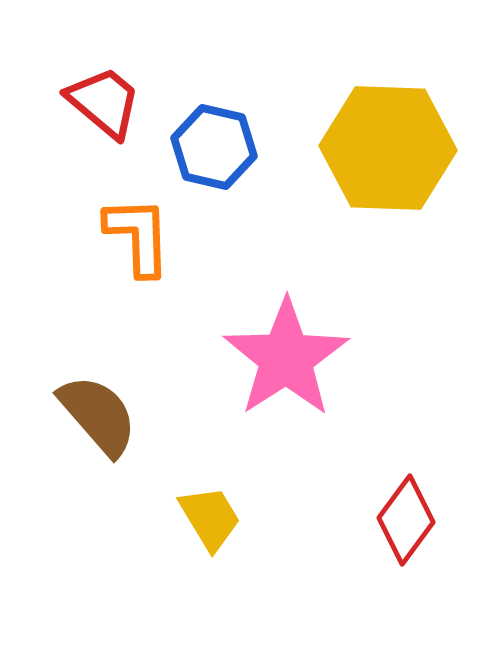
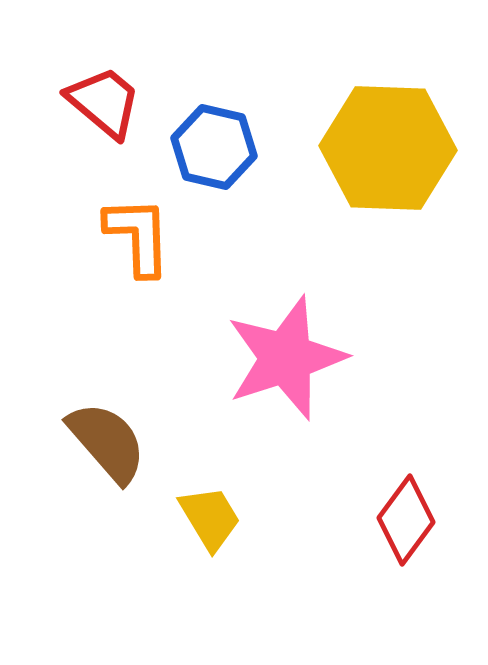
pink star: rotated 15 degrees clockwise
brown semicircle: moved 9 px right, 27 px down
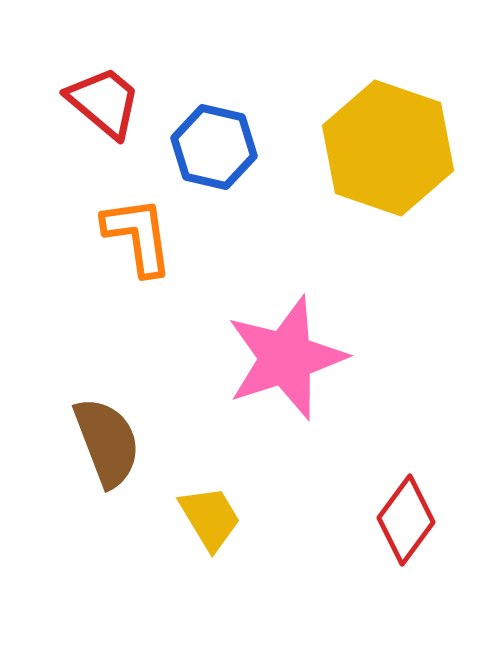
yellow hexagon: rotated 17 degrees clockwise
orange L-shape: rotated 6 degrees counterclockwise
brown semicircle: rotated 20 degrees clockwise
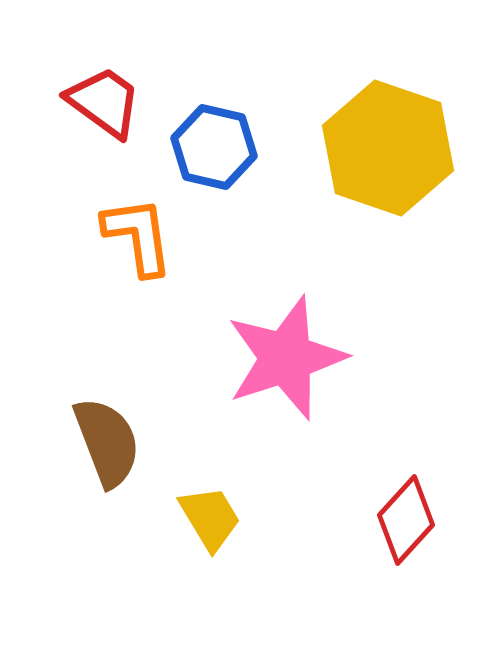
red trapezoid: rotated 4 degrees counterclockwise
red diamond: rotated 6 degrees clockwise
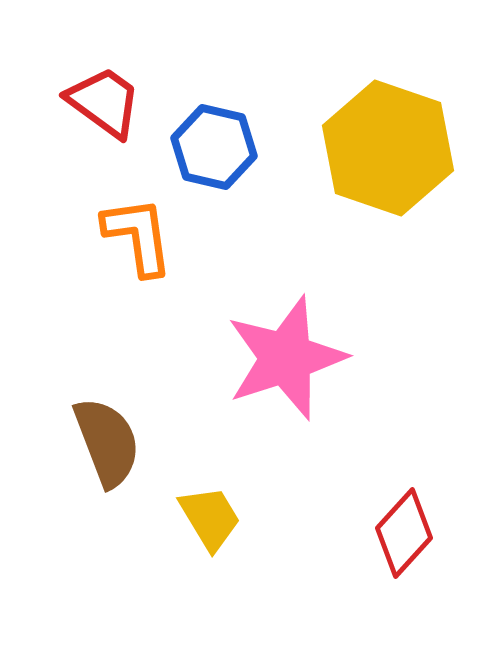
red diamond: moved 2 px left, 13 px down
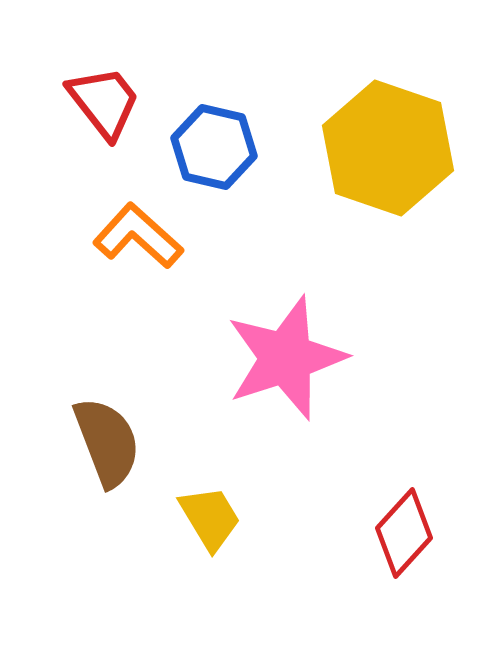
red trapezoid: rotated 16 degrees clockwise
orange L-shape: rotated 40 degrees counterclockwise
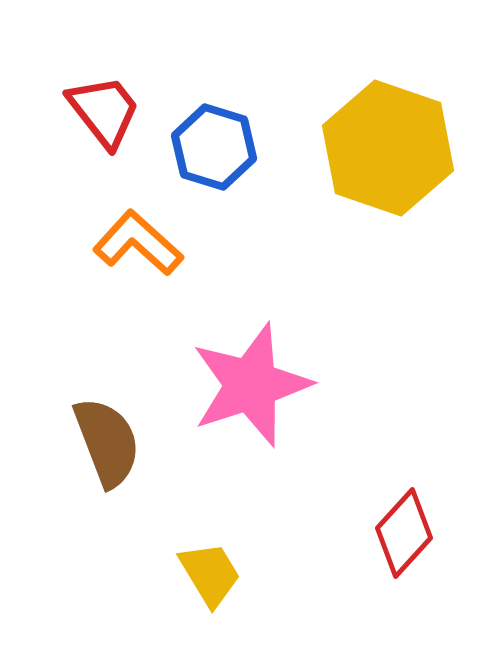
red trapezoid: moved 9 px down
blue hexagon: rotated 4 degrees clockwise
orange L-shape: moved 7 px down
pink star: moved 35 px left, 27 px down
yellow trapezoid: moved 56 px down
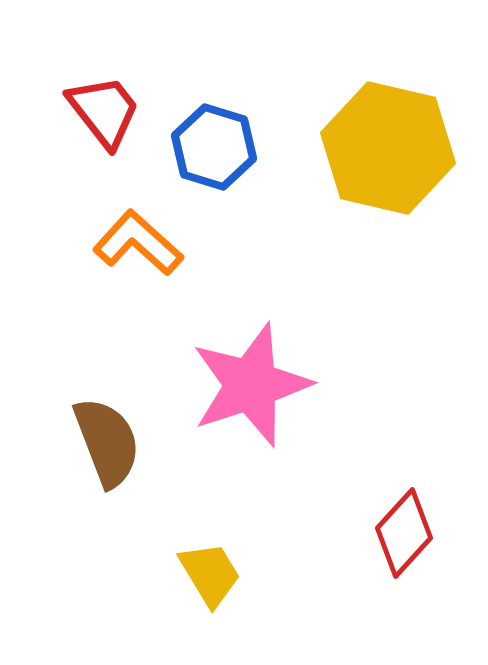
yellow hexagon: rotated 6 degrees counterclockwise
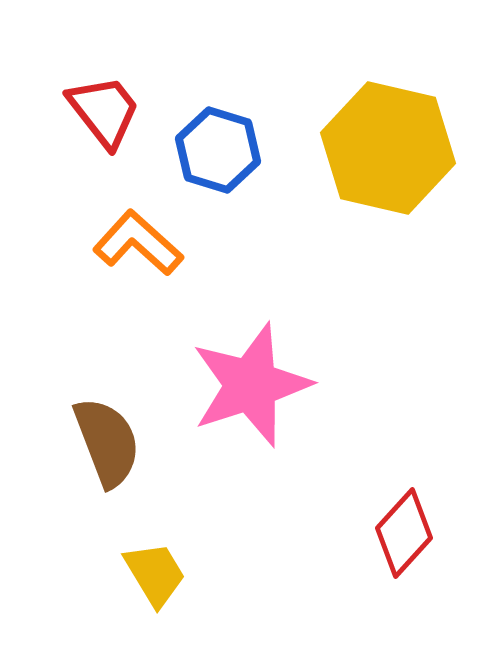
blue hexagon: moved 4 px right, 3 px down
yellow trapezoid: moved 55 px left
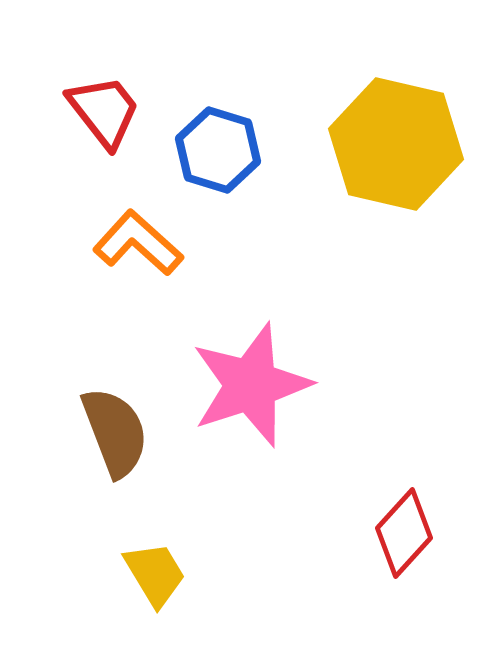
yellow hexagon: moved 8 px right, 4 px up
brown semicircle: moved 8 px right, 10 px up
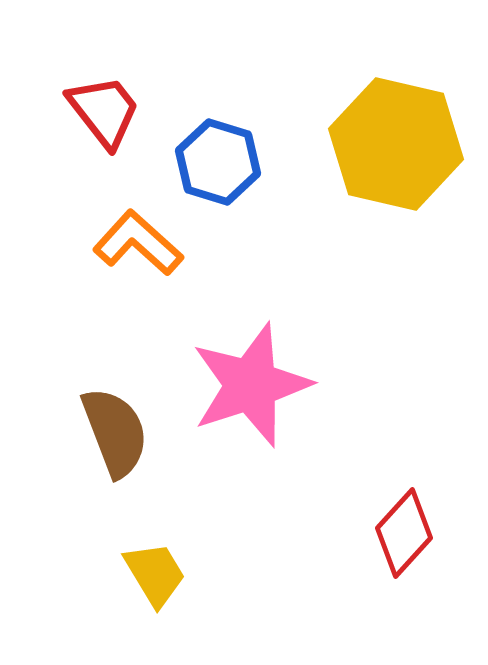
blue hexagon: moved 12 px down
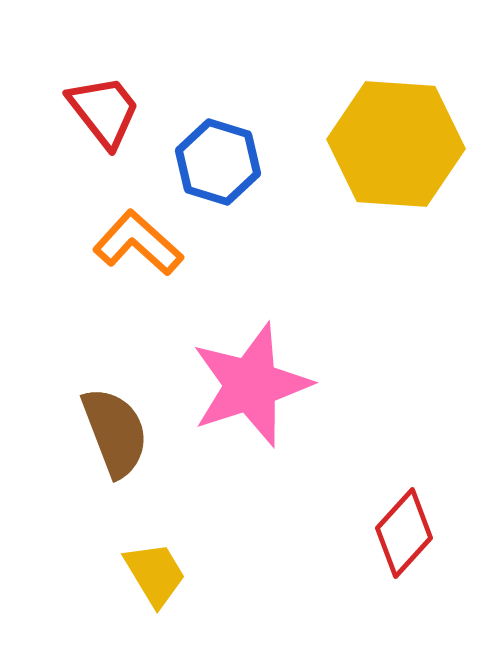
yellow hexagon: rotated 9 degrees counterclockwise
